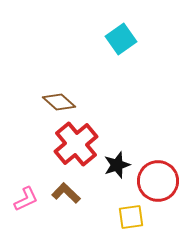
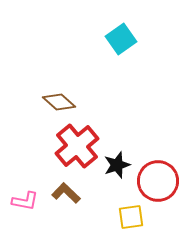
red cross: moved 1 px right, 2 px down
pink L-shape: moved 1 px left, 2 px down; rotated 36 degrees clockwise
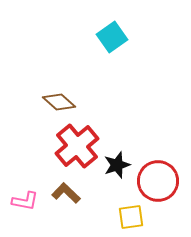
cyan square: moved 9 px left, 2 px up
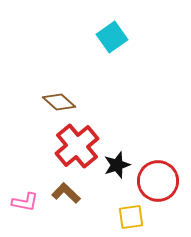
pink L-shape: moved 1 px down
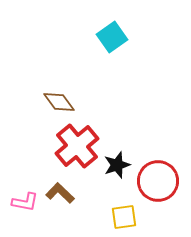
brown diamond: rotated 12 degrees clockwise
brown L-shape: moved 6 px left
yellow square: moved 7 px left
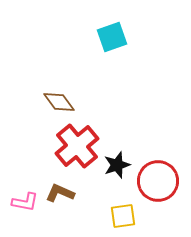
cyan square: rotated 16 degrees clockwise
brown L-shape: rotated 20 degrees counterclockwise
yellow square: moved 1 px left, 1 px up
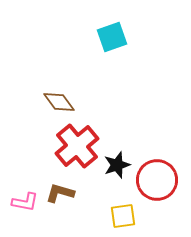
red circle: moved 1 px left, 1 px up
brown L-shape: rotated 8 degrees counterclockwise
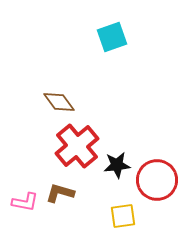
black star: rotated 12 degrees clockwise
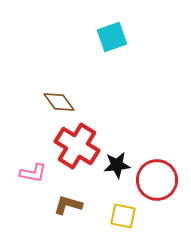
red cross: rotated 18 degrees counterclockwise
brown L-shape: moved 8 px right, 12 px down
pink L-shape: moved 8 px right, 29 px up
yellow square: rotated 20 degrees clockwise
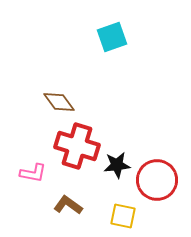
red cross: rotated 15 degrees counterclockwise
brown L-shape: rotated 20 degrees clockwise
